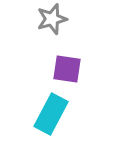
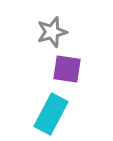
gray star: moved 13 px down
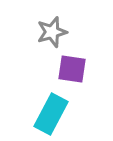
purple square: moved 5 px right
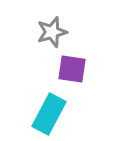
cyan rectangle: moved 2 px left
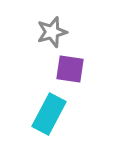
purple square: moved 2 px left
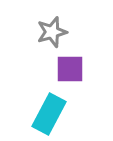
purple square: rotated 8 degrees counterclockwise
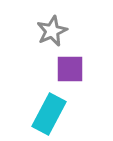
gray star: moved 1 px up; rotated 8 degrees counterclockwise
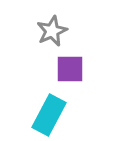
cyan rectangle: moved 1 px down
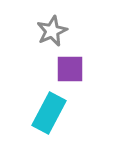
cyan rectangle: moved 2 px up
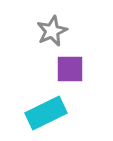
cyan rectangle: moved 3 px left; rotated 36 degrees clockwise
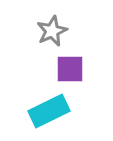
cyan rectangle: moved 3 px right, 2 px up
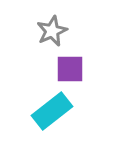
cyan rectangle: moved 3 px right; rotated 12 degrees counterclockwise
